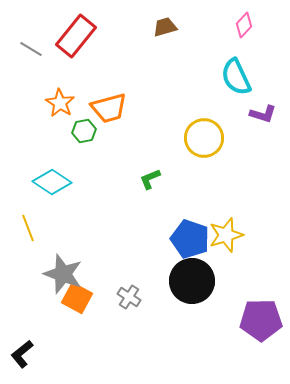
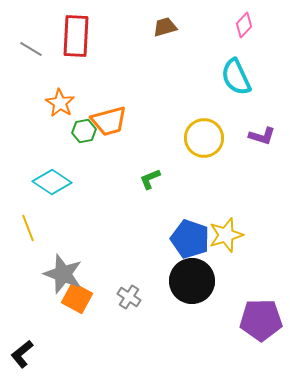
red rectangle: rotated 36 degrees counterclockwise
orange trapezoid: moved 13 px down
purple L-shape: moved 1 px left, 22 px down
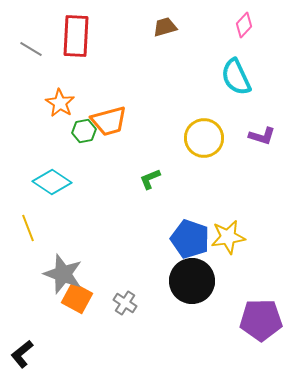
yellow star: moved 2 px right, 2 px down; rotated 8 degrees clockwise
gray cross: moved 4 px left, 6 px down
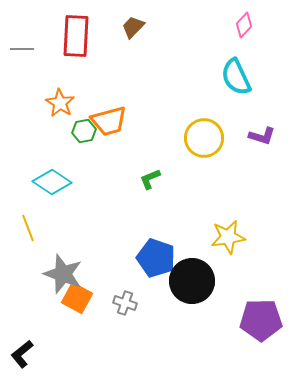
brown trapezoid: moved 32 px left; rotated 30 degrees counterclockwise
gray line: moved 9 px left; rotated 30 degrees counterclockwise
blue pentagon: moved 34 px left, 19 px down
gray cross: rotated 15 degrees counterclockwise
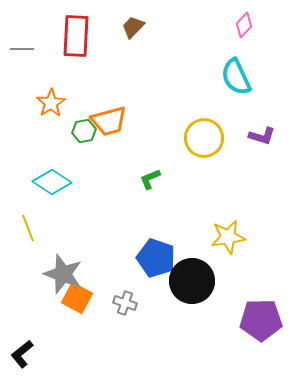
orange star: moved 9 px left; rotated 8 degrees clockwise
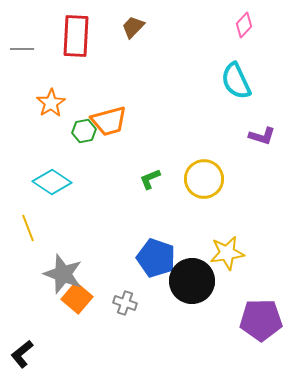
cyan semicircle: moved 4 px down
yellow circle: moved 41 px down
yellow star: moved 1 px left, 16 px down
orange square: rotated 12 degrees clockwise
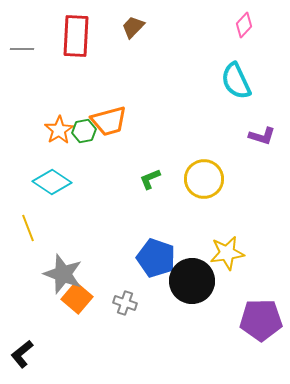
orange star: moved 8 px right, 27 px down
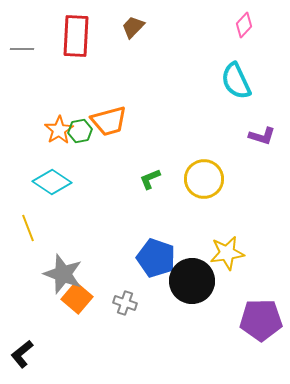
green hexagon: moved 4 px left
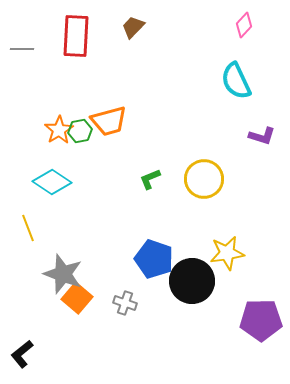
blue pentagon: moved 2 px left, 1 px down
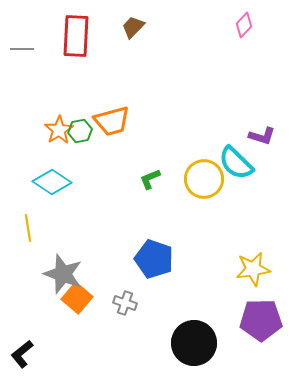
cyan semicircle: moved 82 px down; rotated 21 degrees counterclockwise
orange trapezoid: moved 3 px right
yellow line: rotated 12 degrees clockwise
yellow star: moved 26 px right, 16 px down
black circle: moved 2 px right, 62 px down
